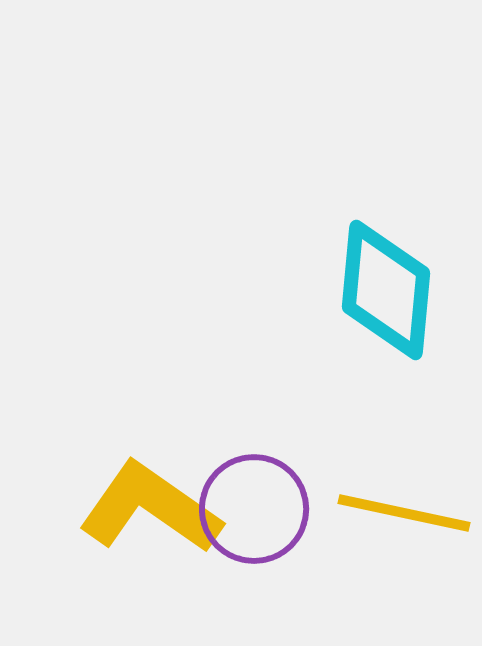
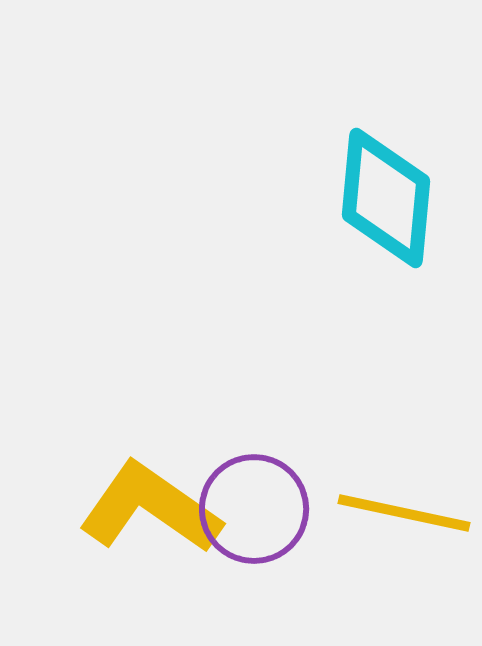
cyan diamond: moved 92 px up
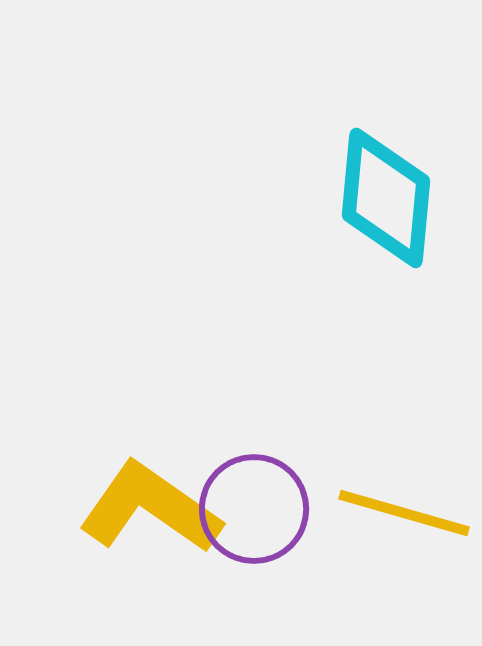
yellow line: rotated 4 degrees clockwise
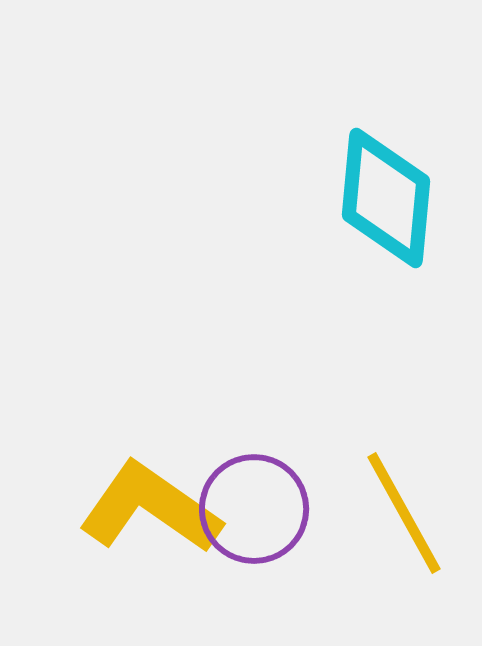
yellow line: rotated 45 degrees clockwise
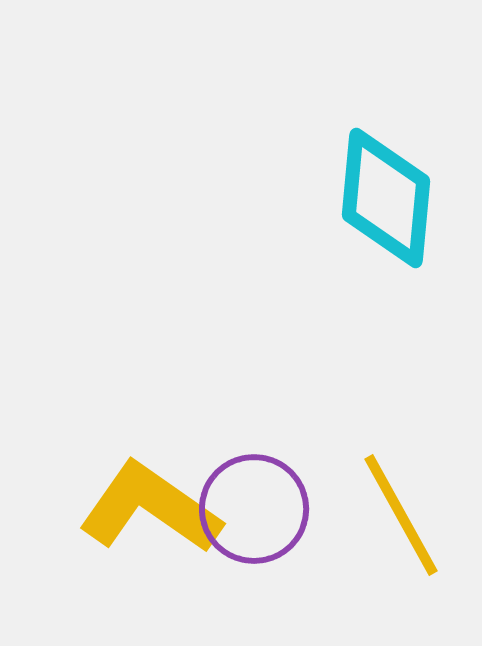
yellow line: moved 3 px left, 2 px down
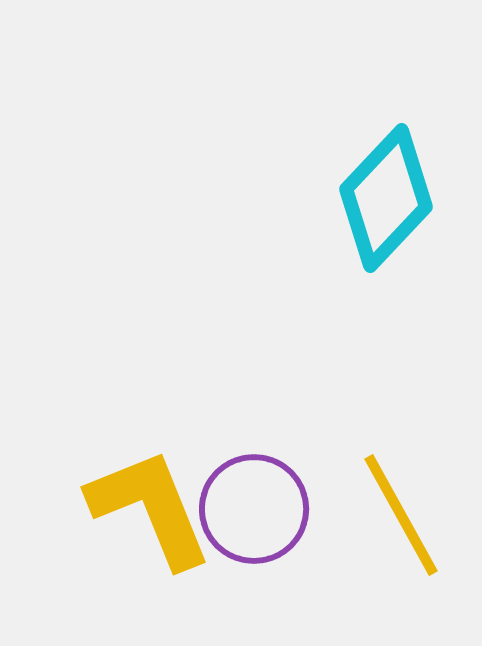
cyan diamond: rotated 38 degrees clockwise
yellow L-shape: rotated 33 degrees clockwise
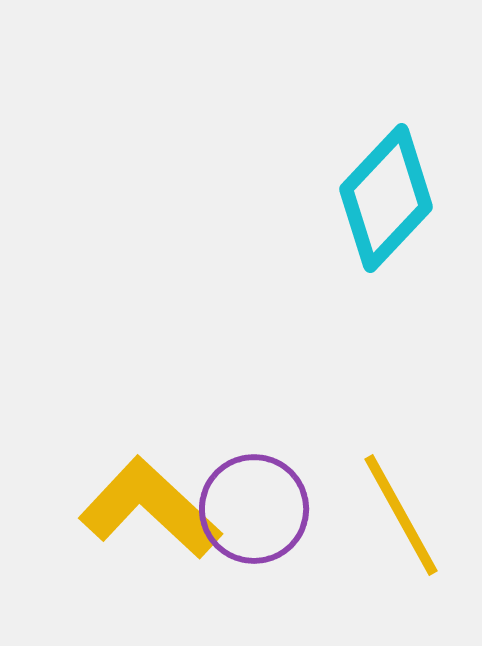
yellow L-shape: rotated 25 degrees counterclockwise
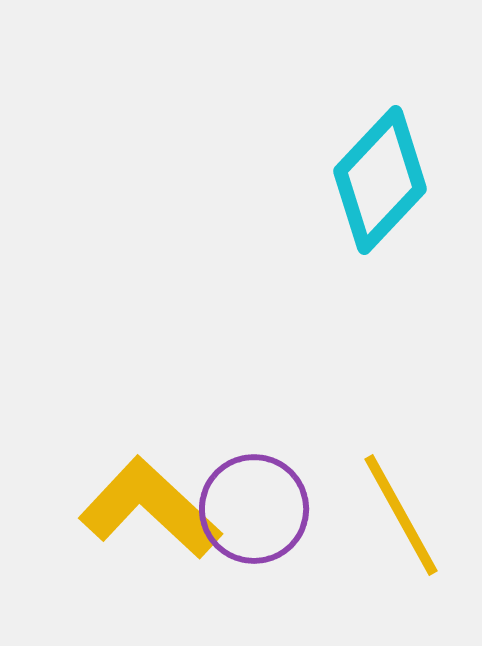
cyan diamond: moved 6 px left, 18 px up
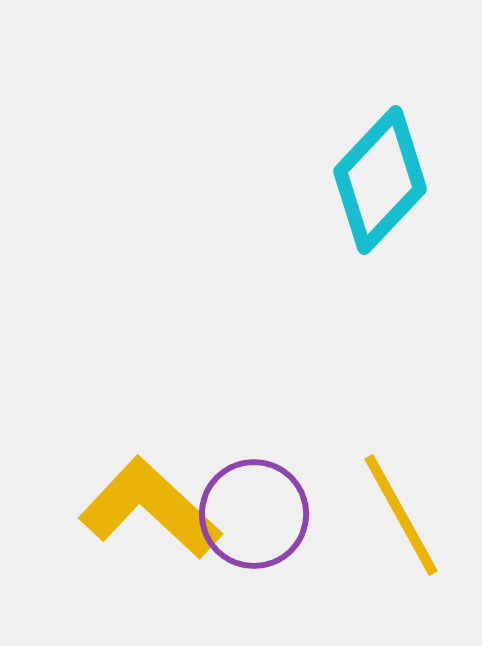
purple circle: moved 5 px down
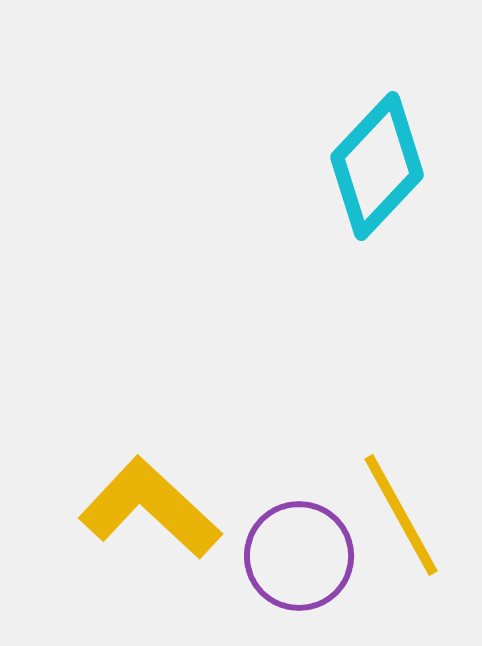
cyan diamond: moved 3 px left, 14 px up
purple circle: moved 45 px right, 42 px down
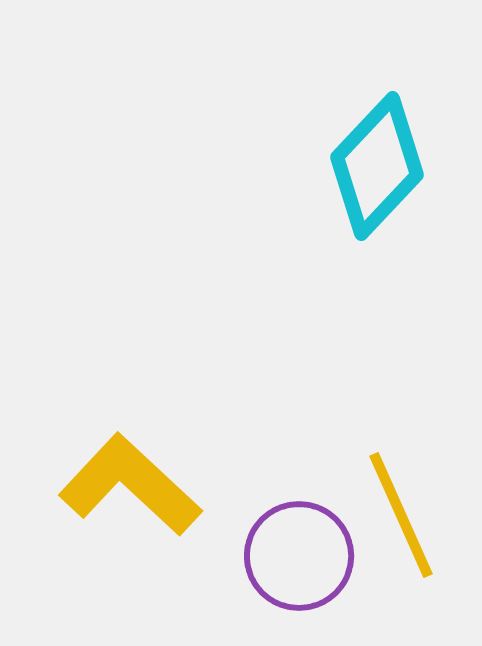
yellow L-shape: moved 20 px left, 23 px up
yellow line: rotated 5 degrees clockwise
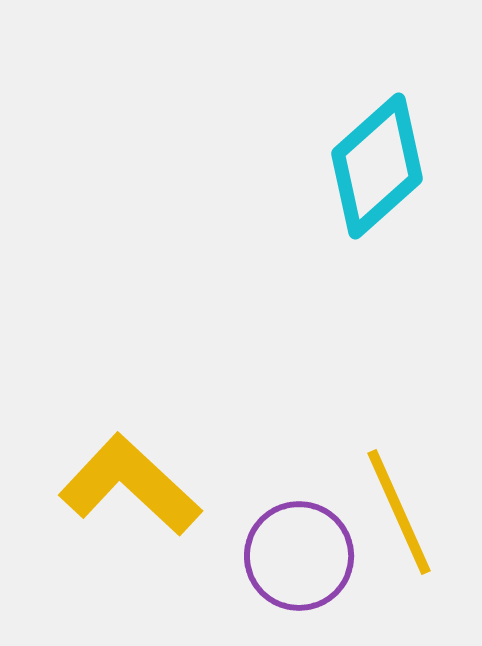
cyan diamond: rotated 5 degrees clockwise
yellow line: moved 2 px left, 3 px up
